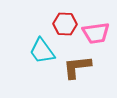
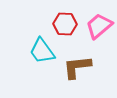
pink trapezoid: moved 3 px right, 7 px up; rotated 148 degrees clockwise
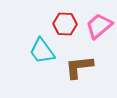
brown L-shape: moved 2 px right
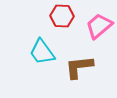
red hexagon: moved 3 px left, 8 px up
cyan trapezoid: moved 1 px down
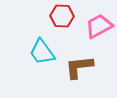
pink trapezoid: rotated 12 degrees clockwise
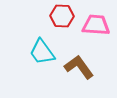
pink trapezoid: moved 3 px left, 1 px up; rotated 32 degrees clockwise
brown L-shape: rotated 60 degrees clockwise
